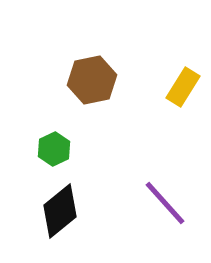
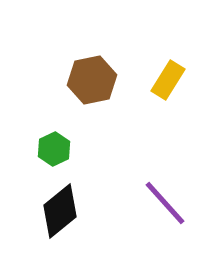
yellow rectangle: moved 15 px left, 7 px up
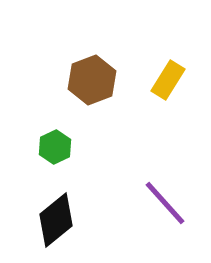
brown hexagon: rotated 9 degrees counterclockwise
green hexagon: moved 1 px right, 2 px up
black diamond: moved 4 px left, 9 px down
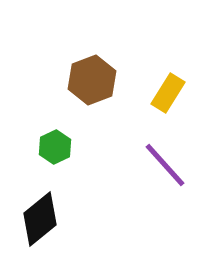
yellow rectangle: moved 13 px down
purple line: moved 38 px up
black diamond: moved 16 px left, 1 px up
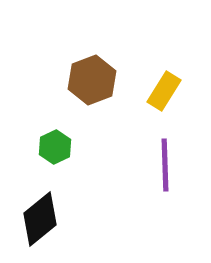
yellow rectangle: moved 4 px left, 2 px up
purple line: rotated 40 degrees clockwise
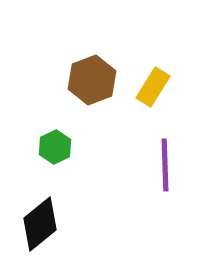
yellow rectangle: moved 11 px left, 4 px up
black diamond: moved 5 px down
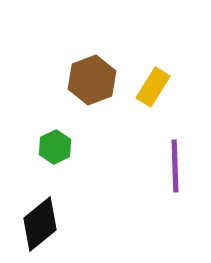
purple line: moved 10 px right, 1 px down
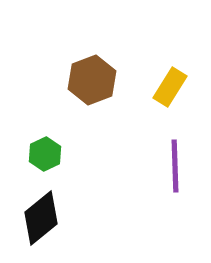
yellow rectangle: moved 17 px right
green hexagon: moved 10 px left, 7 px down
black diamond: moved 1 px right, 6 px up
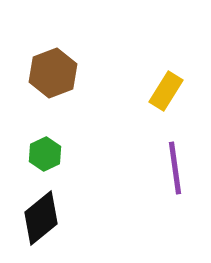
brown hexagon: moved 39 px left, 7 px up
yellow rectangle: moved 4 px left, 4 px down
purple line: moved 2 px down; rotated 6 degrees counterclockwise
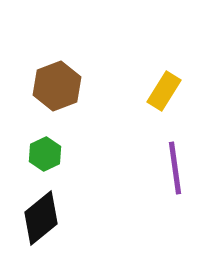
brown hexagon: moved 4 px right, 13 px down
yellow rectangle: moved 2 px left
